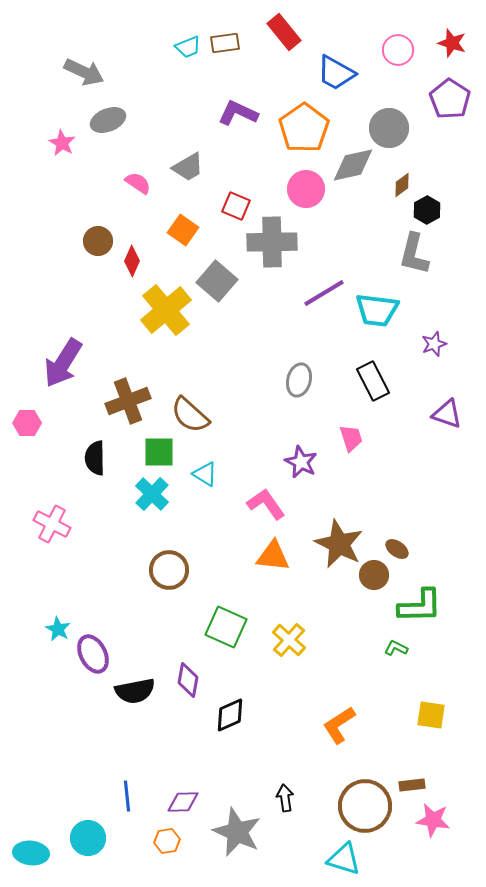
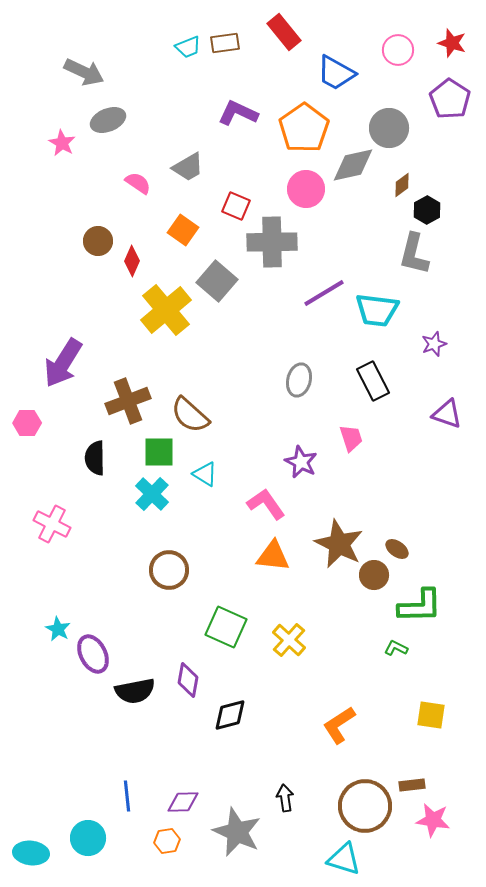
black diamond at (230, 715): rotated 9 degrees clockwise
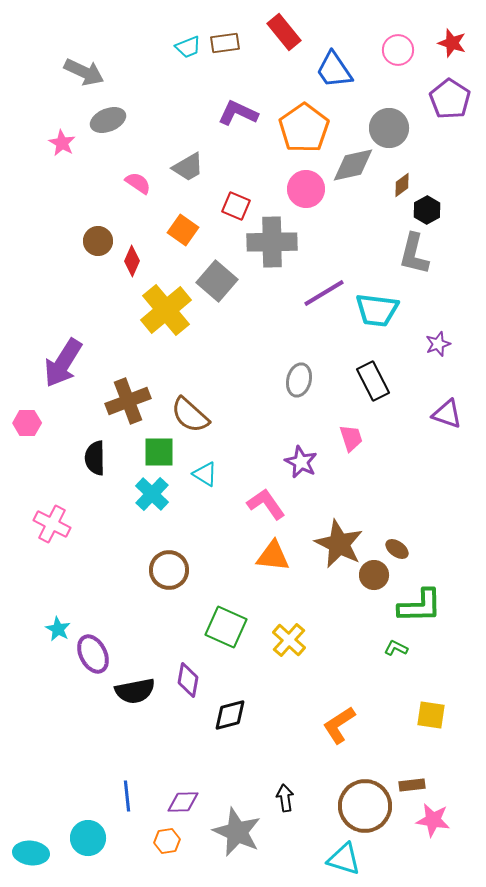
blue trapezoid at (336, 73): moved 2 px left, 3 px up; rotated 27 degrees clockwise
purple star at (434, 344): moved 4 px right
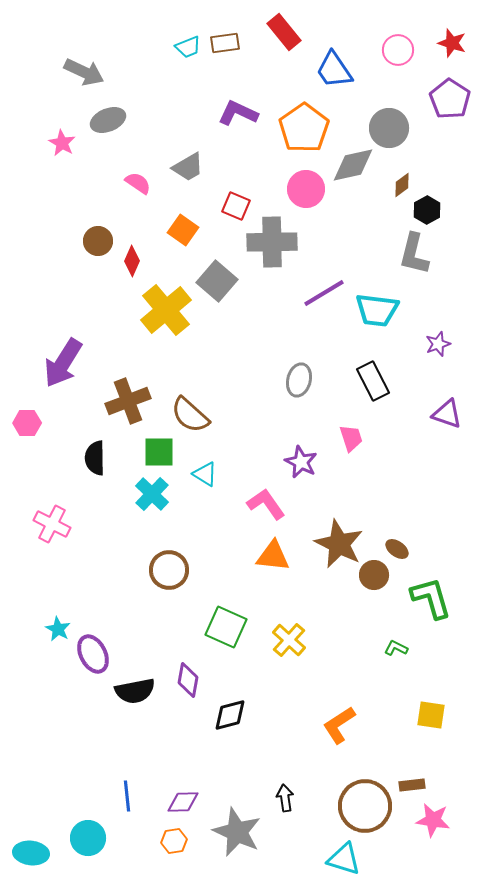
green L-shape at (420, 606): moved 11 px right, 8 px up; rotated 105 degrees counterclockwise
orange hexagon at (167, 841): moved 7 px right
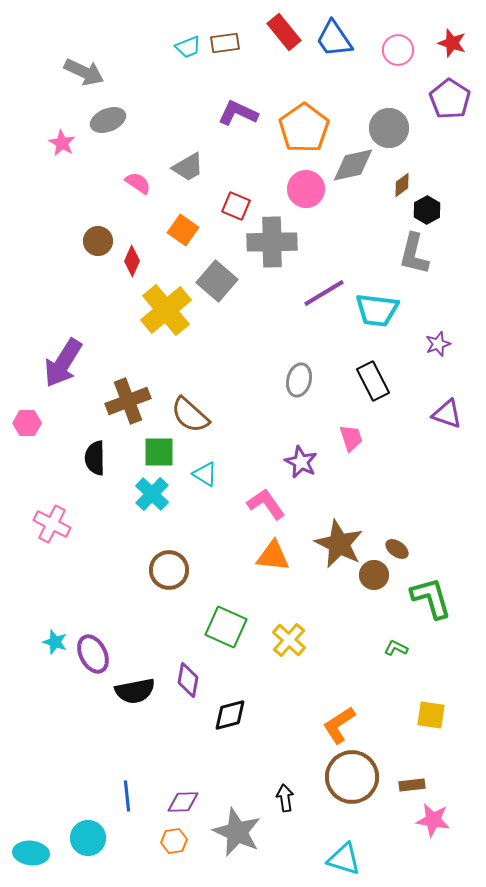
blue trapezoid at (334, 70): moved 31 px up
cyan star at (58, 629): moved 3 px left, 13 px down; rotated 10 degrees counterclockwise
brown circle at (365, 806): moved 13 px left, 29 px up
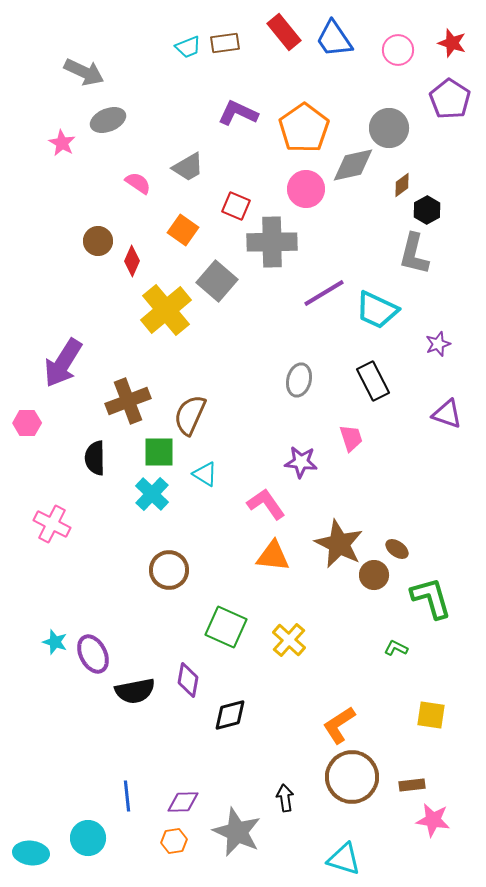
cyan trapezoid at (377, 310): rotated 18 degrees clockwise
brown semicircle at (190, 415): rotated 72 degrees clockwise
purple star at (301, 462): rotated 20 degrees counterclockwise
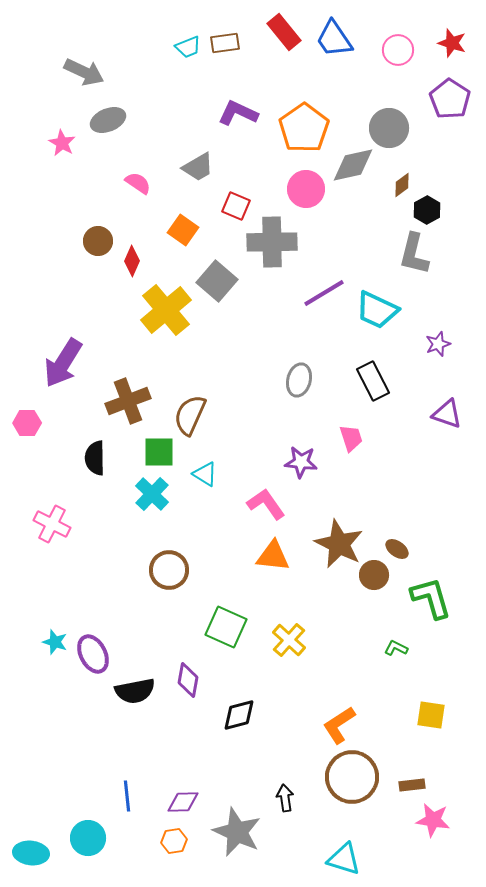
gray trapezoid at (188, 167): moved 10 px right
black diamond at (230, 715): moved 9 px right
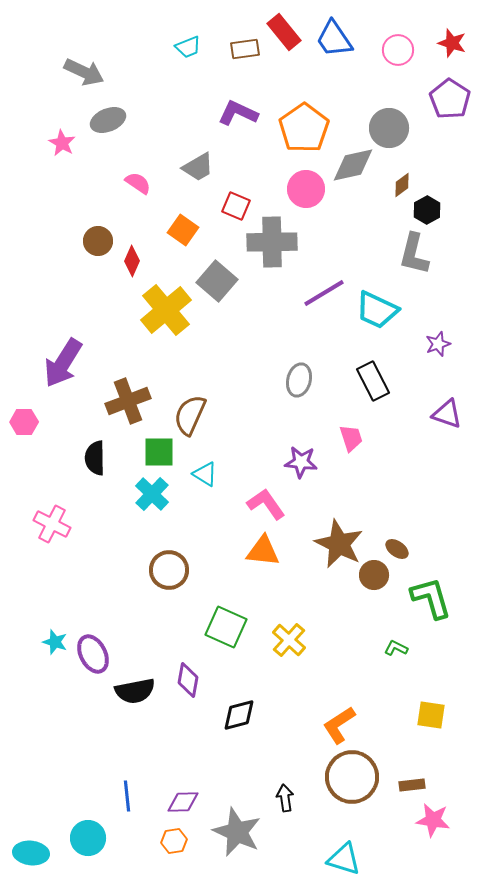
brown rectangle at (225, 43): moved 20 px right, 6 px down
pink hexagon at (27, 423): moved 3 px left, 1 px up
orange triangle at (273, 556): moved 10 px left, 5 px up
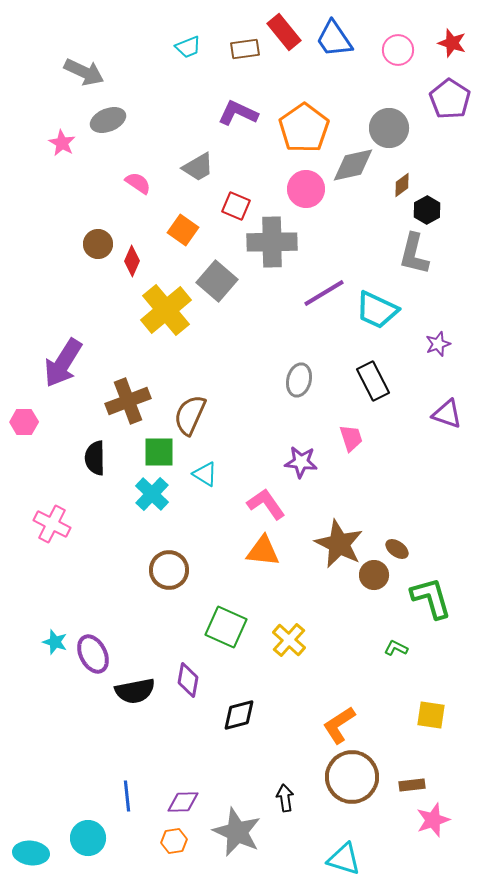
brown circle at (98, 241): moved 3 px down
pink star at (433, 820): rotated 28 degrees counterclockwise
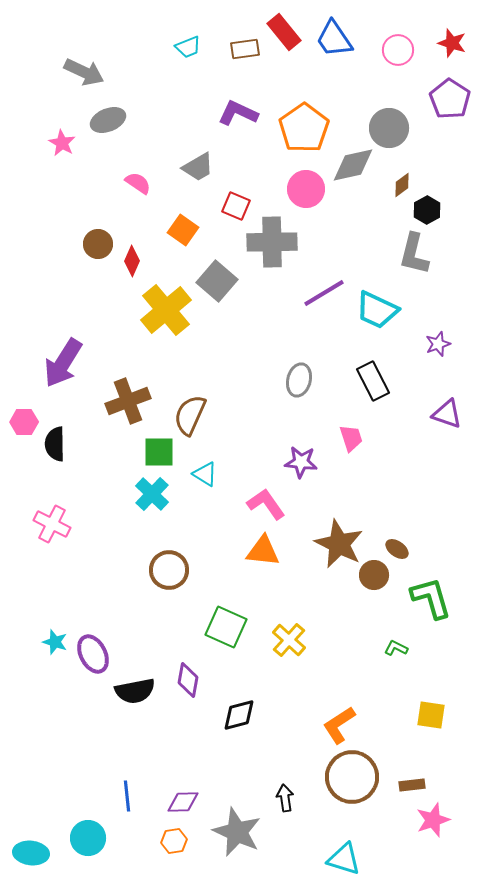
black semicircle at (95, 458): moved 40 px left, 14 px up
